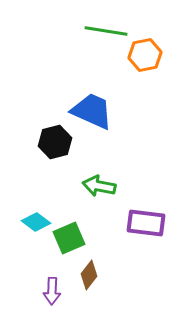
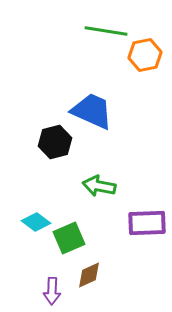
purple rectangle: moved 1 px right; rotated 9 degrees counterclockwise
brown diamond: rotated 28 degrees clockwise
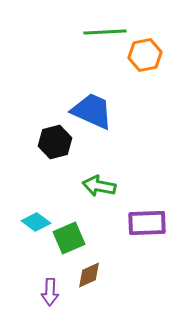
green line: moved 1 px left, 1 px down; rotated 12 degrees counterclockwise
purple arrow: moved 2 px left, 1 px down
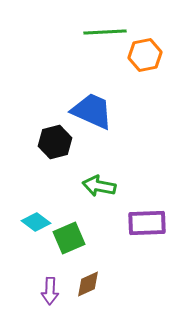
brown diamond: moved 1 px left, 9 px down
purple arrow: moved 1 px up
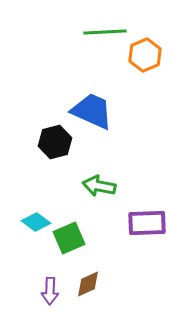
orange hexagon: rotated 12 degrees counterclockwise
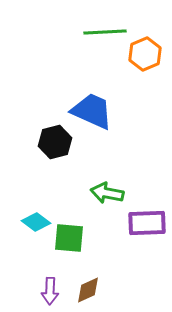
orange hexagon: moved 1 px up
green arrow: moved 8 px right, 7 px down
green square: rotated 28 degrees clockwise
brown diamond: moved 6 px down
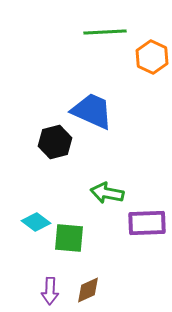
orange hexagon: moved 7 px right, 3 px down; rotated 12 degrees counterclockwise
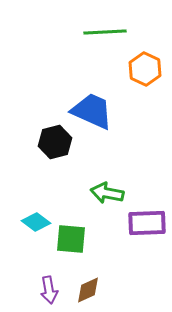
orange hexagon: moved 7 px left, 12 px down
green square: moved 2 px right, 1 px down
purple arrow: moved 1 px left, 1 px up; rotated 12 degrees counterclockwise
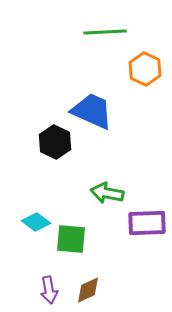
black hexagon: rotated 20 degrees counterclockwise
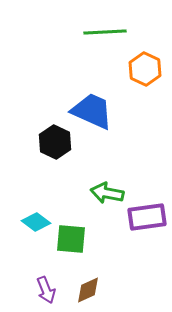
purple rectangle: moved 6 px up; rotated 6 degrees counterclockwise
purple arrow: moved 3 px left; rotated 12 degrees counterclockwise
